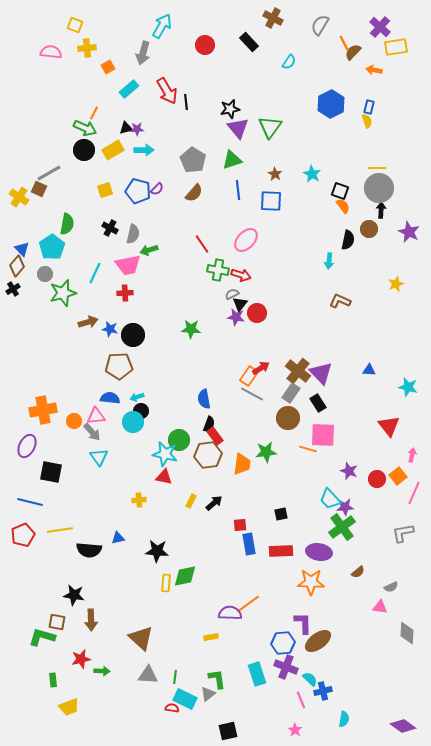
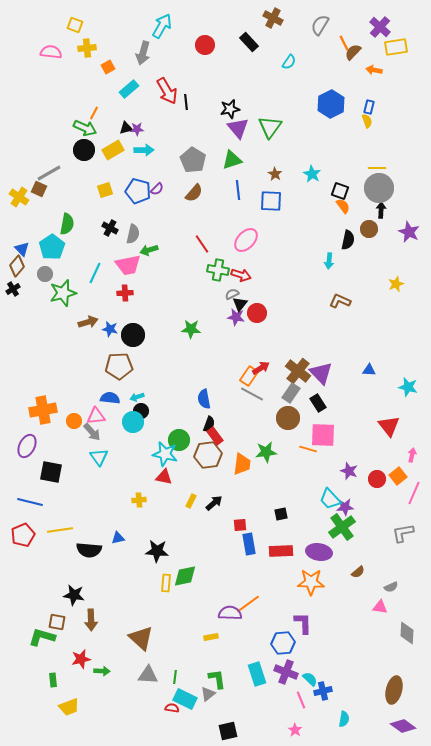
brown ellipse at (318, 641): moved 76 px right, 49 px down; rotated 40 degrees counterclockwise
purple cross at (286, 667): moved 5 px down
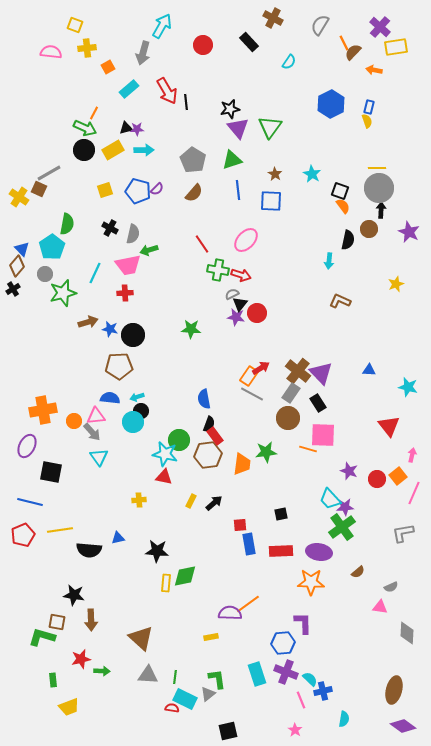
red circle at (205, 45): moved 2 px left
